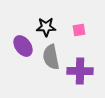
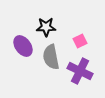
pink square: moved 1 px right, 11 px down; rotated 16 degrees counterclockwise
purple cross: rotated 25 degrees clockwise
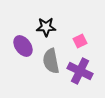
gray semicircle: moved 4 px down
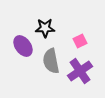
black star: moved 1 px left, 1 px down
purple cross: rotated 30 degrees clockwise
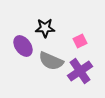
gray semicircle: rotated 55 degrees counterclockwise
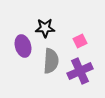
purple ellipse: rotated 20 degrees clockwise
gray semicircle: rotated 110 degrees counterclockwise
purple cross: rotated 10 degrees clockwise
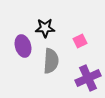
purple cross: moved 8 px right, 7 px down
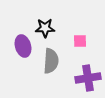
pink square: rotated 24 degrees clockwise
purple cross: rotated 15 degrees clockwise
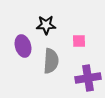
black star: moved 1 px right, 3 px up
pink square: moved 1 px left
